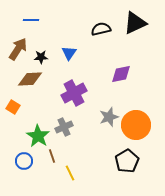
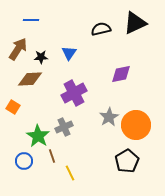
gray star: rotated 12 degrees counterclockwise
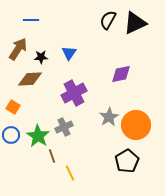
black semicircle: moved 7 px right, 9 px up; rotated 48 degrees counterclockwise
blue circle: moved 13 px left, 26 px up
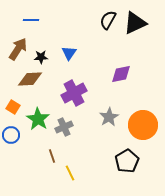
orange circle: moved 7 px right
green star: moved 17 px up
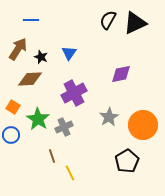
black star: rotated 24 degrees clockwise
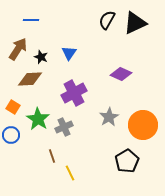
black semicircle: moved 1 px left
purple diamond: rotated 35 degrees clockwise
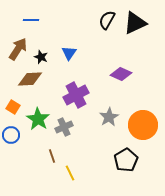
purple cross: moved 2 px right, 2 px down
black pentagon: moved 1 px left, 1 px up
